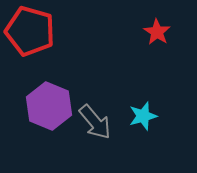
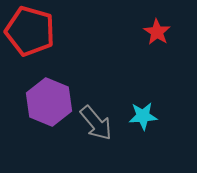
purple hexagon: moved 4 px up
cyan star: rotated 12 degrees clockwise
gray arrow: moved 1 px right, 1 px down
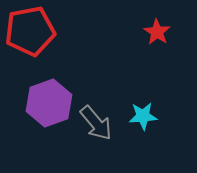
red pentagon: rotated 27 degrees counterclockwise
purple hexagon: moved 1 px down; rotated 18 degrees clockwise
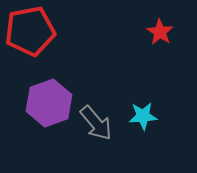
red star: moved 3 px right
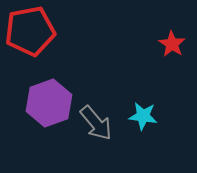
red star: moved 12 px right, 12 px down
cyan star: rotated 12 degrees clockwise
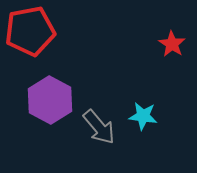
purple hexagon: moved 1 px right, 3 px up; rotated 12 degrees counterclockwise
gray arrow: moved 3 px right, 4 px down
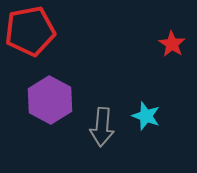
cyan star: moved 3 px right; rotated 12 degrees clockwise
gray arrow: moved 3 px right; rotated 45 degrees clockwise
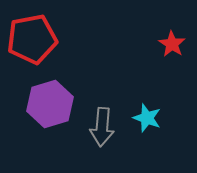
red pentagon: moved 2 px right, 8 px down
purple hexagon: moved 4 px down; rotated 15 degrees clockwise
cyan star: moved 1 px right, 2 px down
